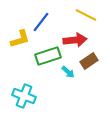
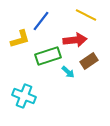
blue line: moved 1 px up
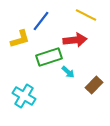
green rectangle: moved 1 px right, 1 px down
brown rectangle: moved 5 px right, 24 px down; rotated 12 degrees counterclockwise
cyan cross: rotated 10 degrees clockwise
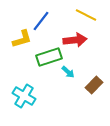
yellow L-shape: moved 2 px right
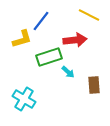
yellow line: moved 3 px right
brown rectangle: rotated 48 degrees counterclockwise
cyan cross: moved 3 px down
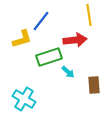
yellow line: rotated 55 degrees clockwise
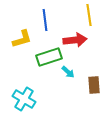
blue line: moved 4 px right, 1 px up; rotated 45 degrees counterclockwise
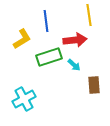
blue line: moved 1 px right, 1 px down
yellow L-shape: rotated 15 degrees counterclockwise
cyan arrow: moved 6 px right, 7 px up
cyan cross: rotated 30 degrees clockwise
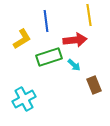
brown rectangle: rotated 18 degrees counterclockwise
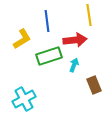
blue line: moved 1 px right
green rectangle: moved 1 px up
cyan arrow: rotated 112 degrees counterclockwise
